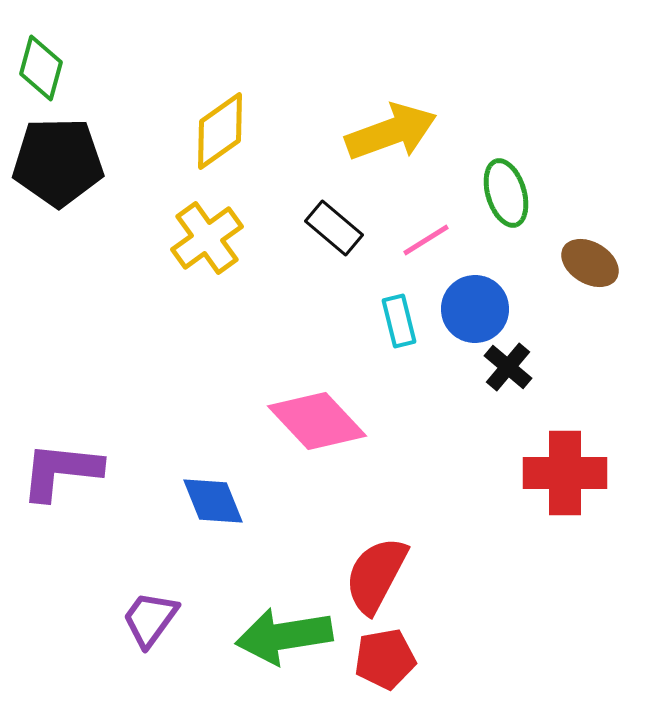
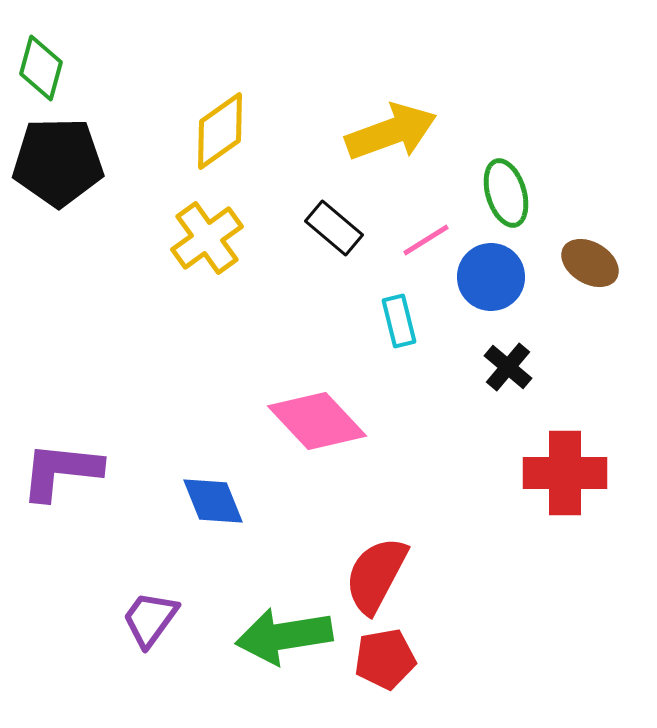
blue circle: moved 16 px right, 32 px up
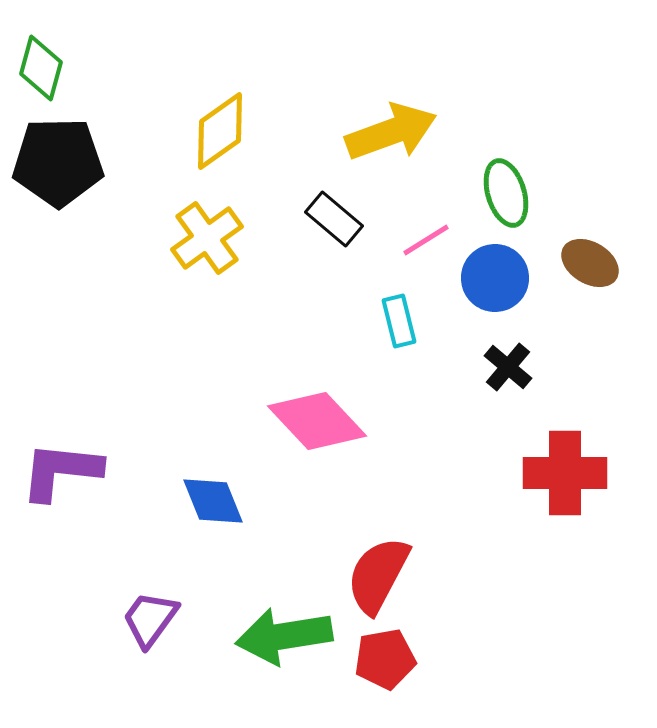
black rectangle: moved 9 px up
blue circle: moved 4 px right, 1 px down
red semicircle: moved 2 px right
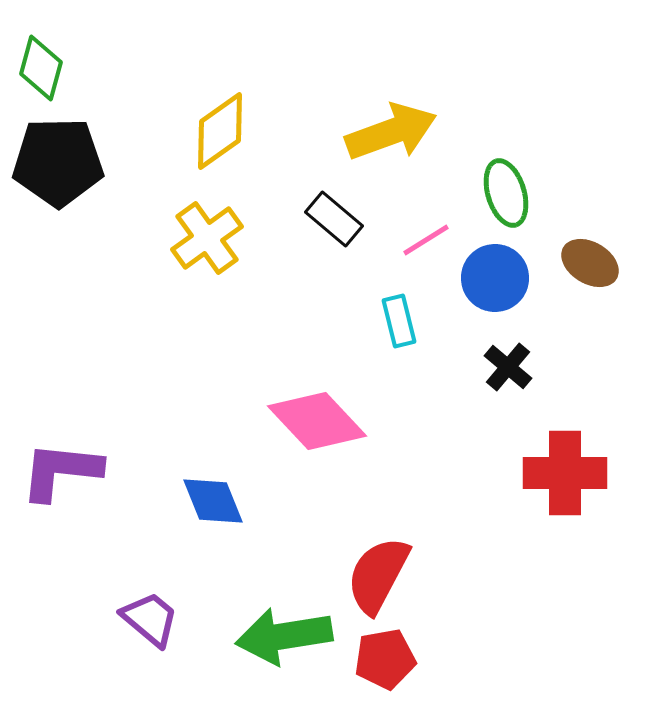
purple trapezoid: rotated 94 degrees clockwise
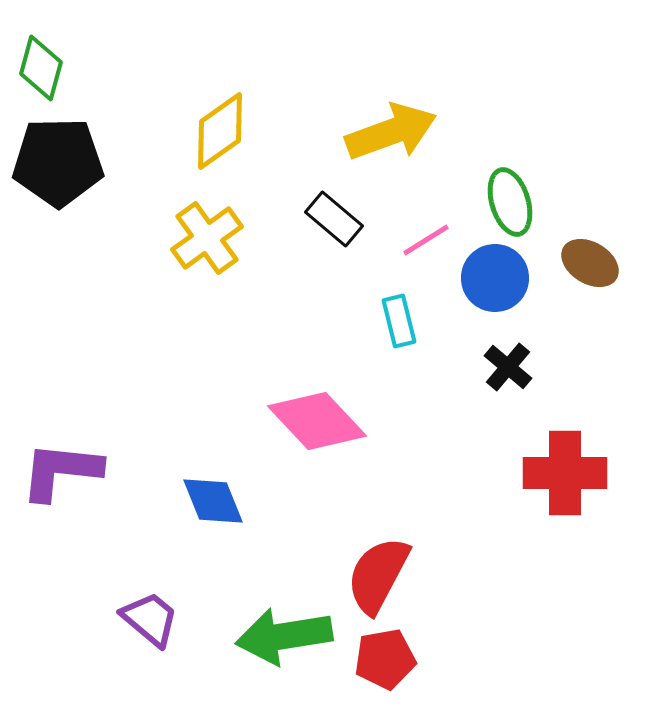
green ellipse: moved 4 px right, 9 px down
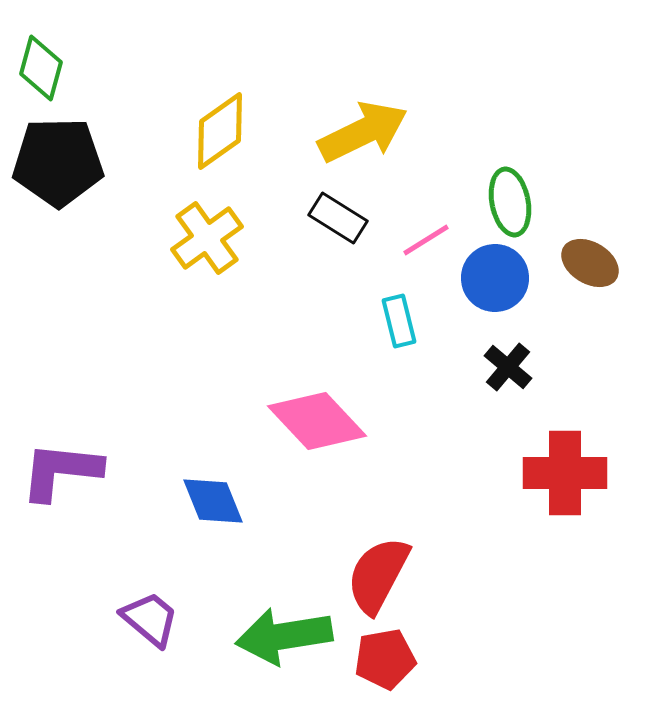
yellow arrow: moved 28 px left; rotated 6 degrees counterclockwise
green ellipse: rotated 6 degrees clockwise
black rectangle: moved 4 px right, 1 px up; rotated 8 degrees counterclockwise
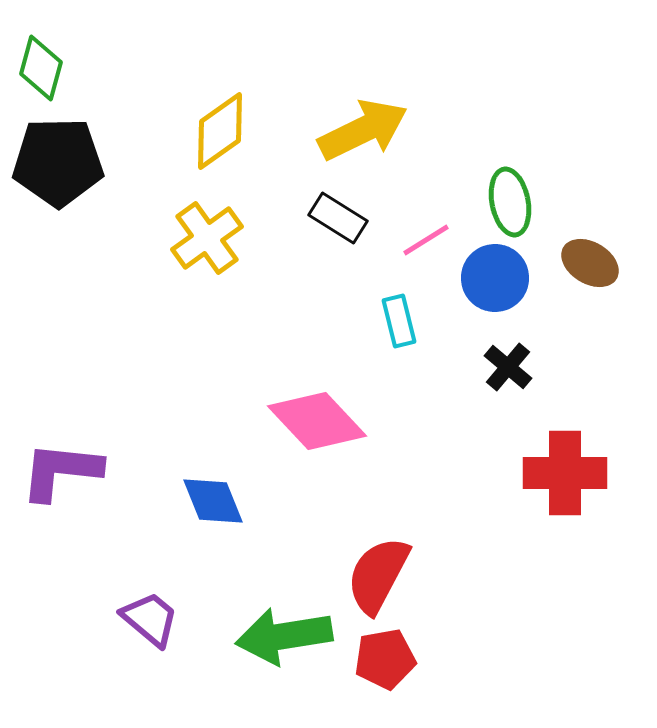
yellow arrow: moved 2 px up
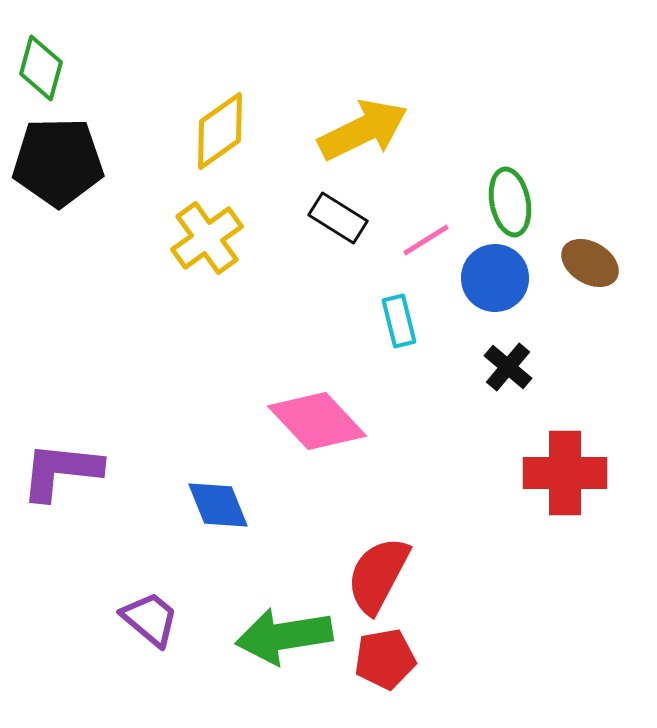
blue diamond: moved 5 px right, 4 px down
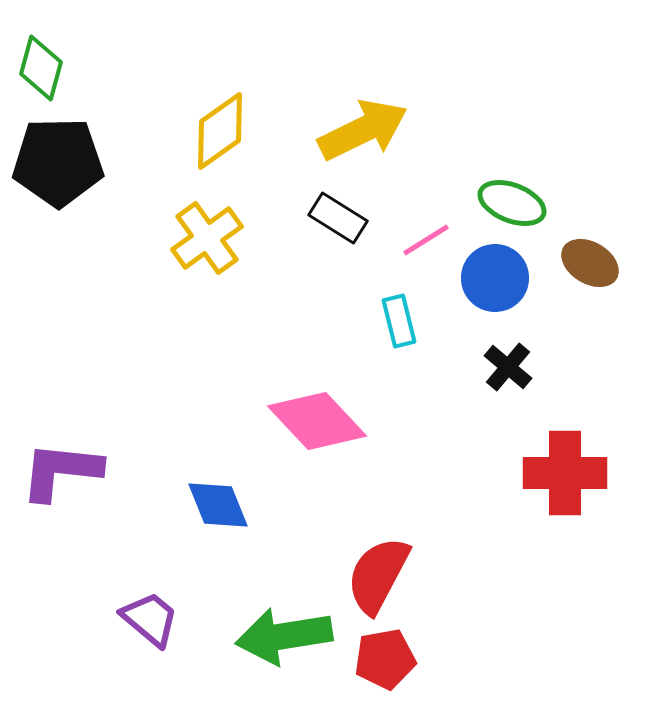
green ellipse: moved 2 px right, 1 px down; rotated 58 degrees counterclockwise
